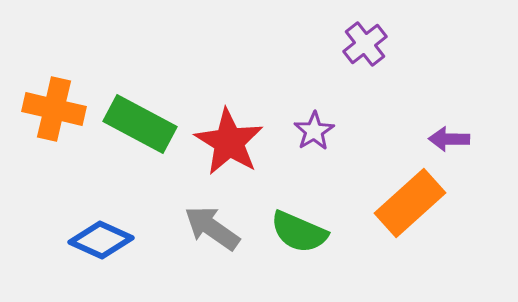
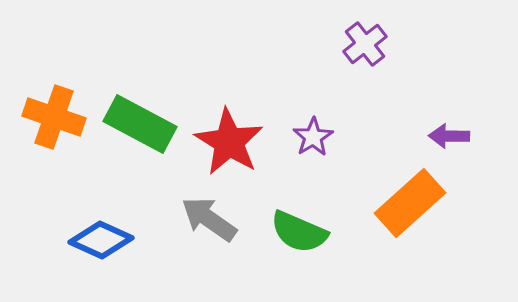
orange cross: moved 8 px down; rotated 6 degrees clockwise
purple star: moved 1 px left, 6 px down
purple arrow: moved 3 px up
gray arrow: moved 3 px left, 9 px up
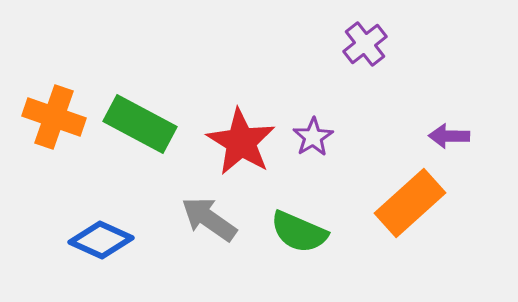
red star: moved 12 px right
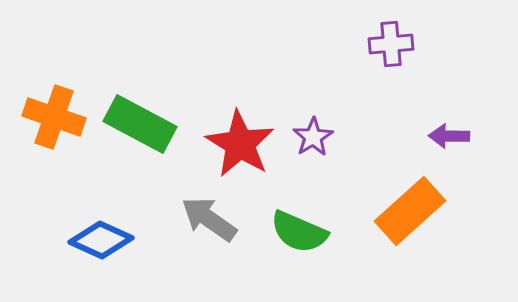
purple cross: moved 26 px right; rotated 33 degrees clockwise
red star: moved 1 px left, 2 px down
orange rectangle: moved 8 px down
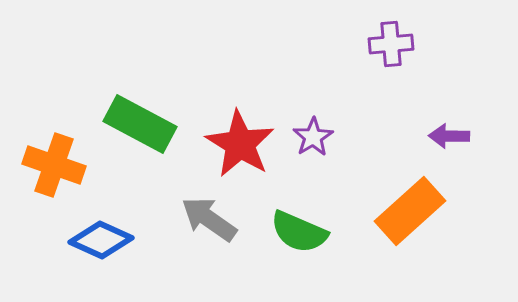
orange cross: moved 48 px down
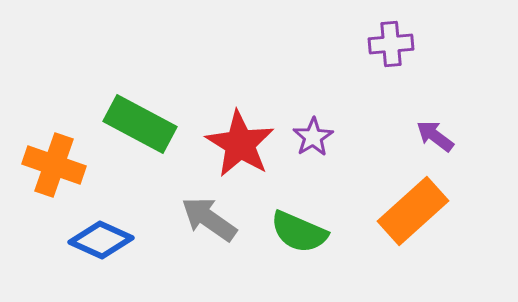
purple arrow: moved 14 px left; rotated 36 degrees clockwise
orange rectangle: moved 3 px right
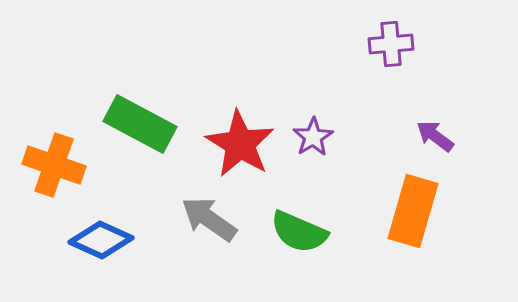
orange rectangle: rotated 32 degrees counterclockwise
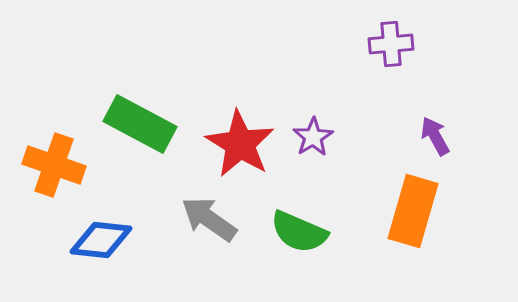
purple arrow: rotated 24 degrees clockwise
blue diamond: rotated 18 degrees counterclockwise
